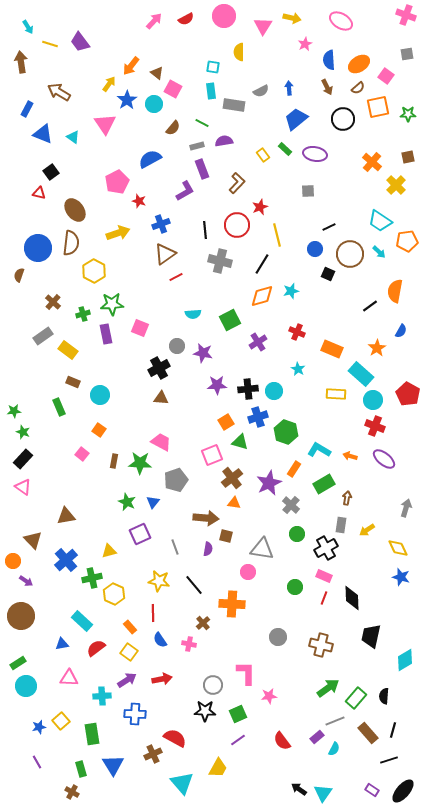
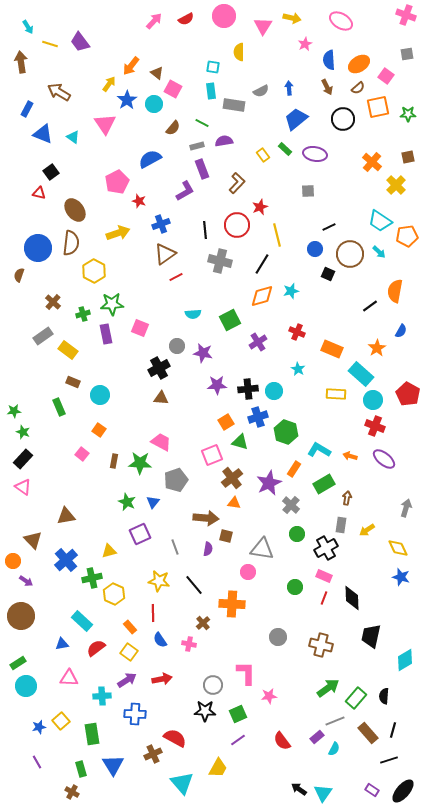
orange pentagon at (407, 241): moved 5 px up
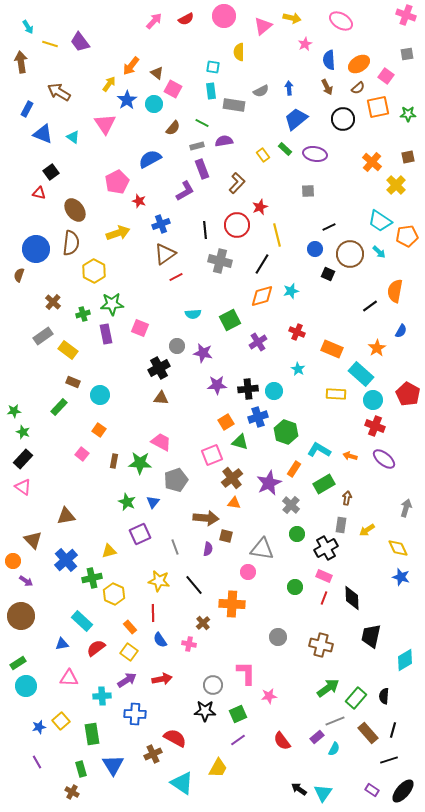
pink triangle at (263, 26): rotated 18 degrees clockwise
blue circle at (38, 248): moved 2 px left, 1 px down
green rectangle at (59, 407): rotated 66 degrees clockwise
cyan triangle at (182, 783): rotated 15 degrees counterclockwise
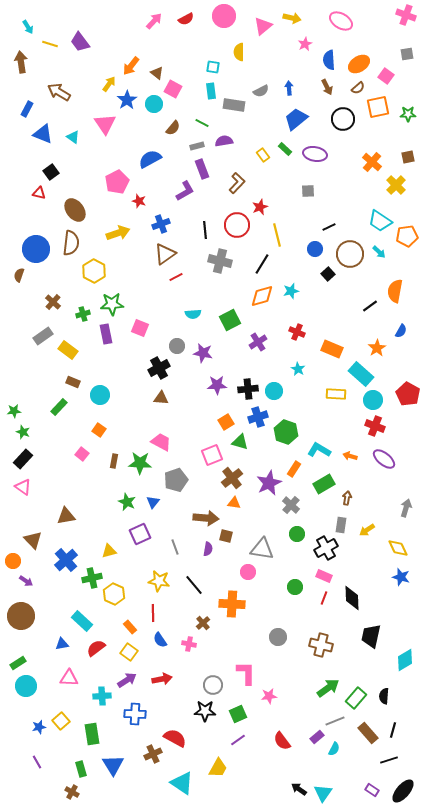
black square at (328, 274): rotated 24 degrees clockwise
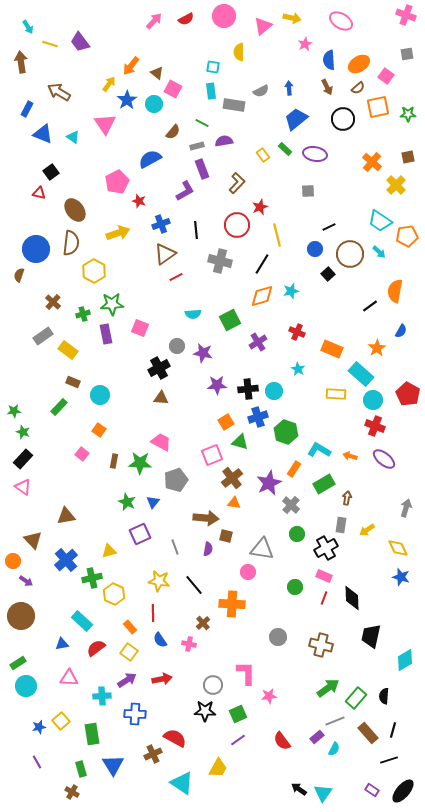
brown semicircle at (173, 128): moved 4 px down
black line at (205, 230): moved 9 px left
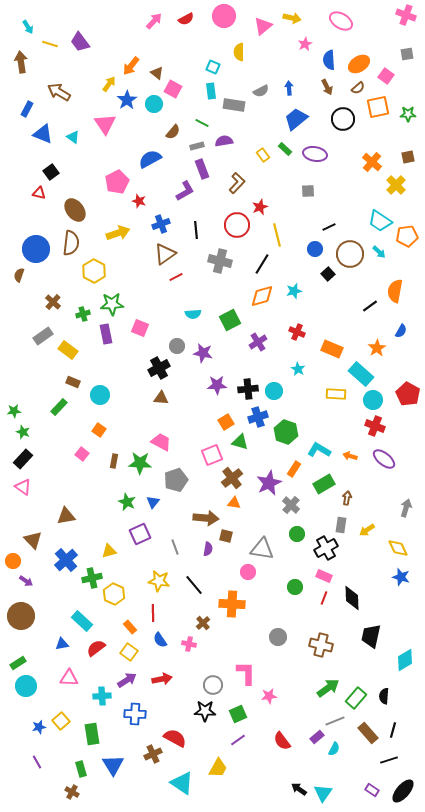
cyan square at (213, 67): rotated 16 degrees clockwise
cyan star at (291, 291): moved 3 px right
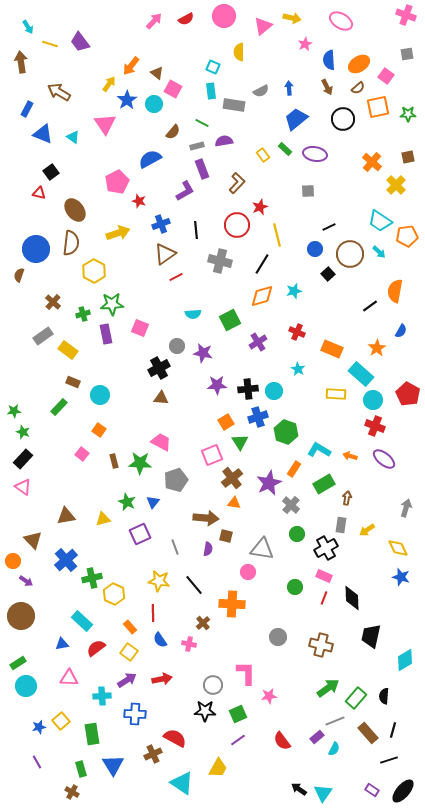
green triangle at (240, 442): rotated 42 degrees clockwise
brown rectangle at (114, 461): rotated 24 degrees counterclockwise
yellow triangle at (109, 551): moved 6 px left, 32 px up
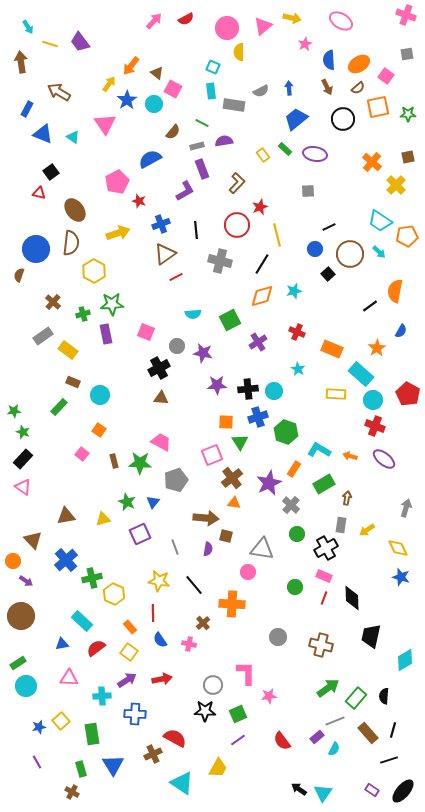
pink circle at (224, 16): moved 3 px right, 12 px down
pink square at (140, 328): moved 6 px right, 4 px down
orange square at (226, 422): rotated 35 degrees clockwise
